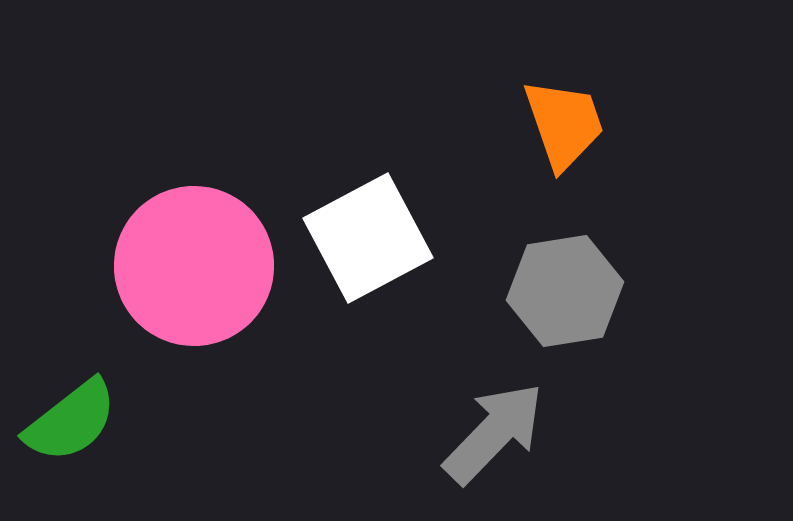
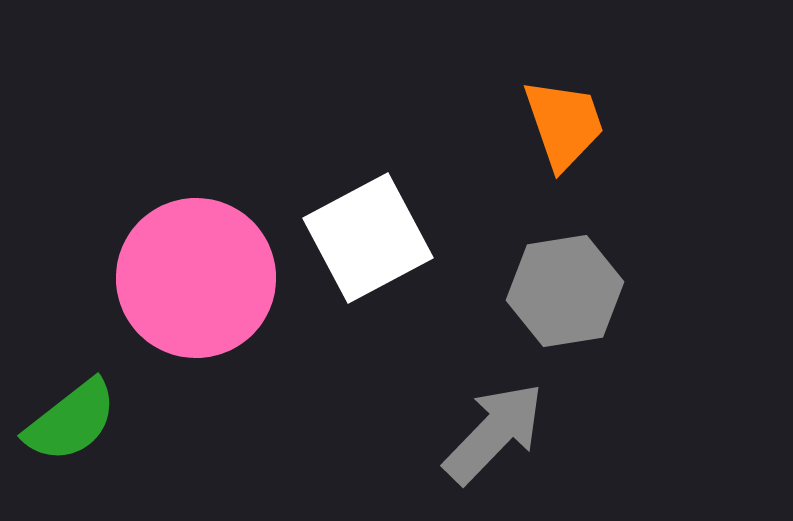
pink circle: moved 2 px right, 12 px down
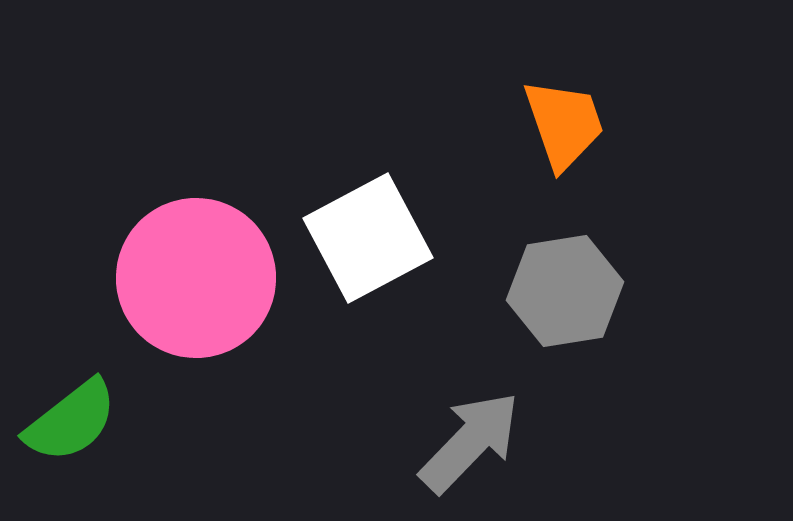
gray arrow: moved 24 px left, 9 px down
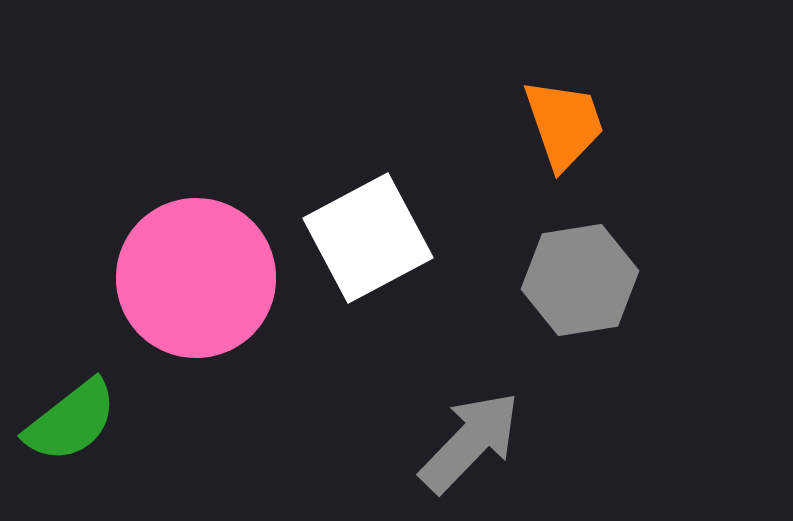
gray hexagon: moved 15 px right, 11 px up
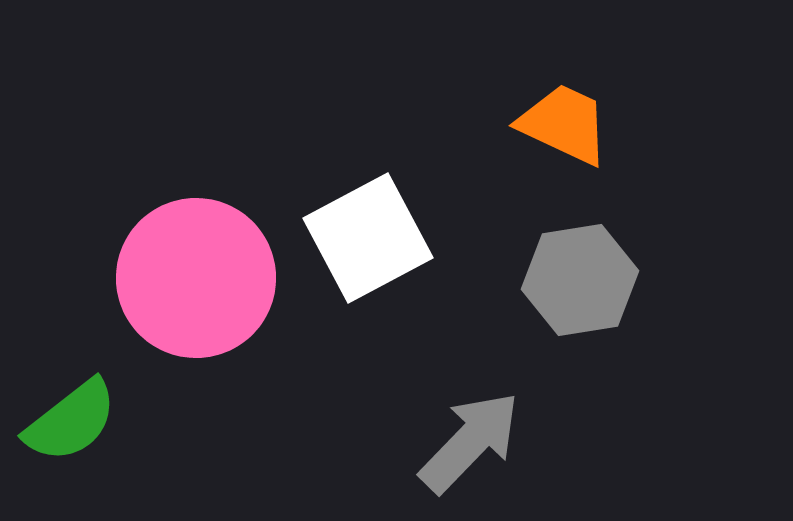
orange trapezoid: rotated 46 degrees counterclockwise
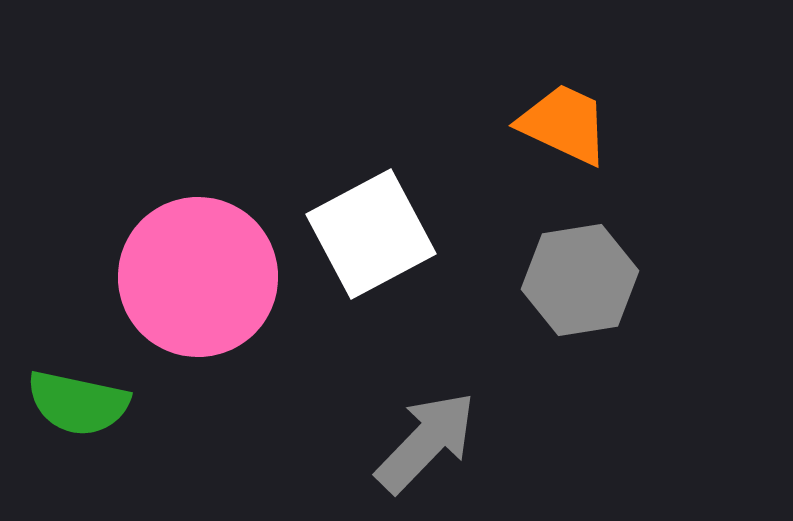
white square: moved 3 px right, 4 px up
pink circle: moved 2 px right, 1 px up
green semicircle: moved 7 px right, 18 px up; rotated 50 degrees clockwise
gray arrow: moved 44 px left
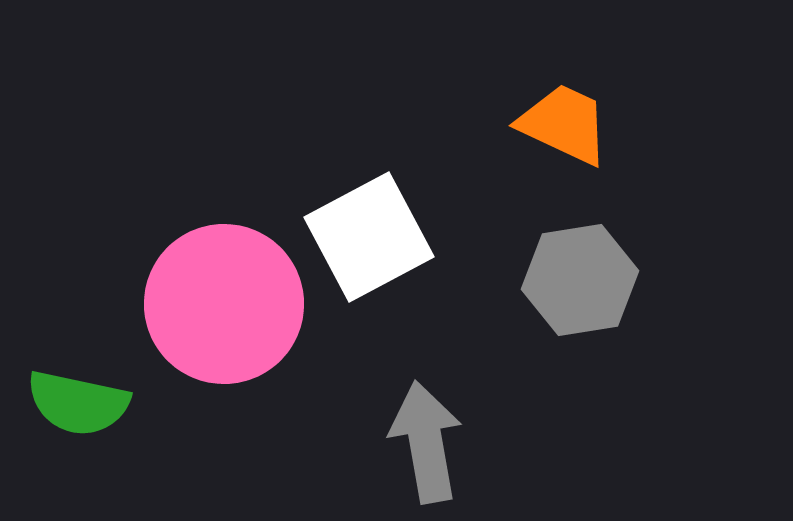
white square: moved 2 px left, 3 px down
pink circle: moved 26 px right, 27 px down
gray arrow: rotated 54 degrees counterclockwise
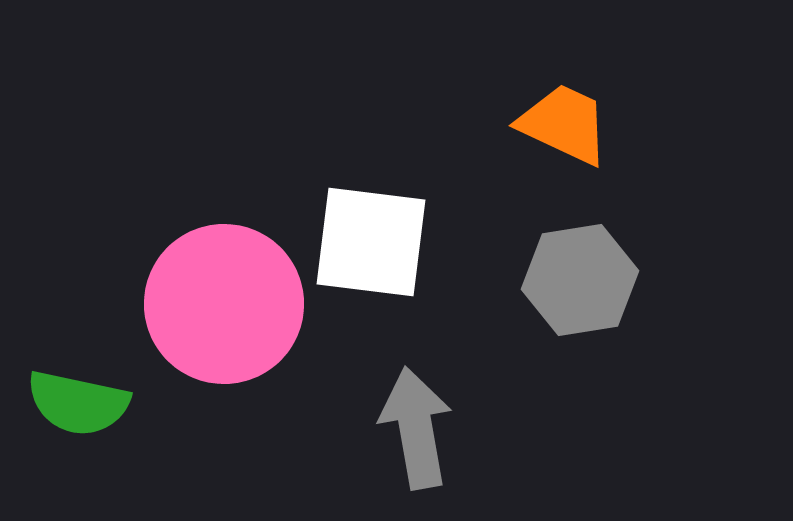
white square: moved 2 px right, 5 px down; rotated 35 degrees clockwise
gray arrow: moved 10 px left, 14 px up
